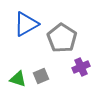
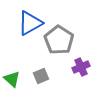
blue triangle: moved 4 px right, 1 px up
gray pentagon: moved 3 px left, 2 px down
green triangle: moved 6 px left; rotated 24 degrees clockwise
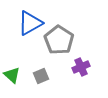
green triangle: moved 4 px up
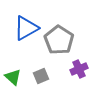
blue triangle: moved 4 px left, 5 px down
purple cross: moved 2 px left, 2 px down
green triangle: moved 1 px right, 2 px down
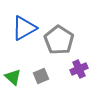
blue triangle: moved 2 px left
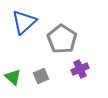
blue triangle: moved 6 px up; rotated 12 degrees counterclockwise
gray pentagon: moved 3 px right, 1 px up
purple cross: moved 1 px right
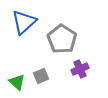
green triangle: moved 4 px right, 5 px down
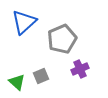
gray pentagon: rotated 16 degrees clockwise
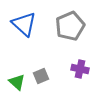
blue triangle: moved 2 px down; rotated 36 degrees counterclockwise
gray pentagon: moved 8 px right, 13 px up
purple cross: rotated 36 degrees clockwise
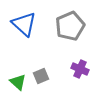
purple cross: rotated 12 degrees clockwise
green triangle: moved 1 px right
